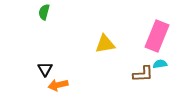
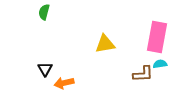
pink rectangle: moved 1 px down; rotated 12 degrees counterclockwise
orange arrow: moved 6 px right, 2 px up
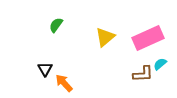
green semicircle: moved 12 px right, 13 px down; rotated 21 degrees clockwise
pink rectangle: moved 9 px left, 1 px down; rotated 56 degrees clockwise
yellow triangle: moved 7 px up; rotated 30 degrees counterclockwise
cyan semicircle: rotated 32 degrees counterclockwise
orange arrow: rotated 60 degrees clockwise
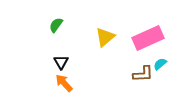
black triangle: moved 16 px right, 7 px up
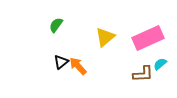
black triangle: rotated 21 degrees clockwise
orange arrow: moved 14 px right, 17 px up
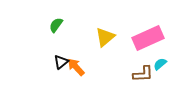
orange arrow: moved 2 px left, 1 px down
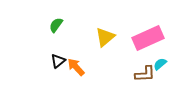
black triangle: moved 3 px left, 1 px up
brown L-shape: moved 2 px right
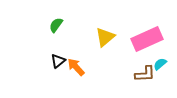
pink rectangle: moved 1 px left, 1 px down
